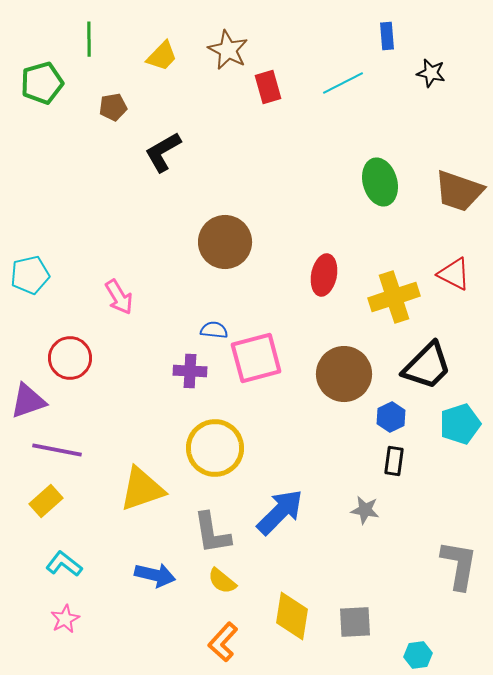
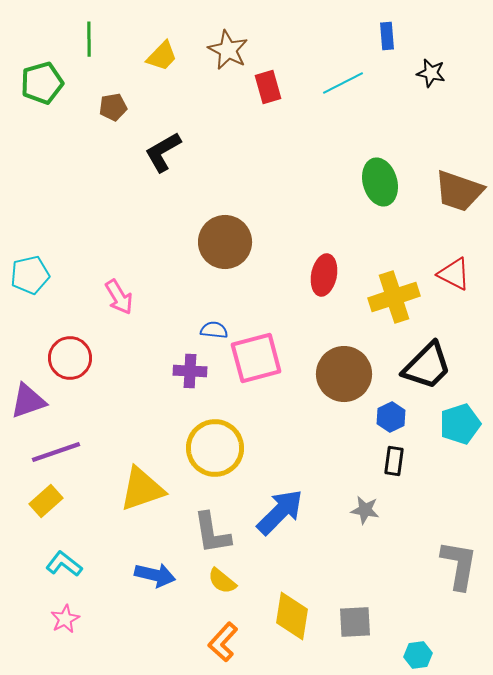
purple line at (57, 450): moved 1 px left, 2 px down; rotated 30 degrees counterclockwise
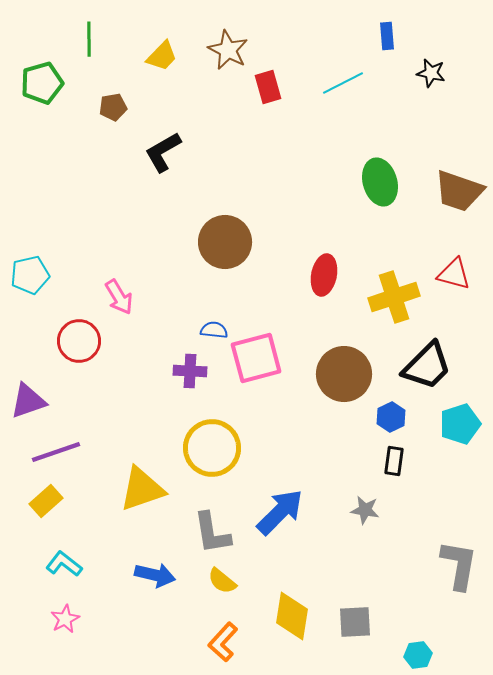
red triangle at (454, 274): rotated 12 degrees counterclockwise
red circle at (70, 358): moved 9 px right, 17 px up
yellow circle at (215, 448): moved 3 px left
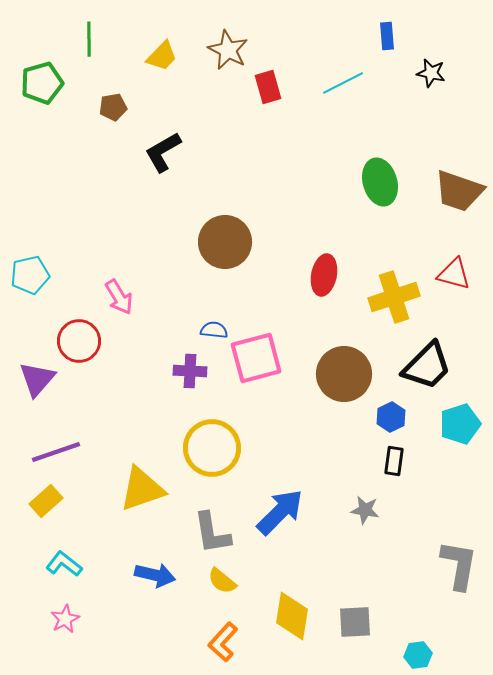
purple triangle at (28, 401): moved 9 px right, 22 px up; rotated 30 degrees counterclockwise
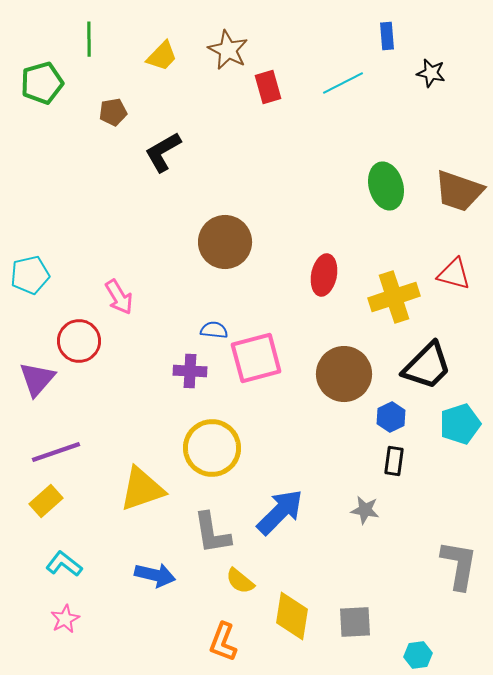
brown pentagon at (113, 107): moved 5 px down
green ellipse at (380, 182): moved 6 px right, 4 px down
yellow semicircle at (222, 581): moved 18 px right
orange L-shape at (223, 642): rotated 21 degrees counterclockwise
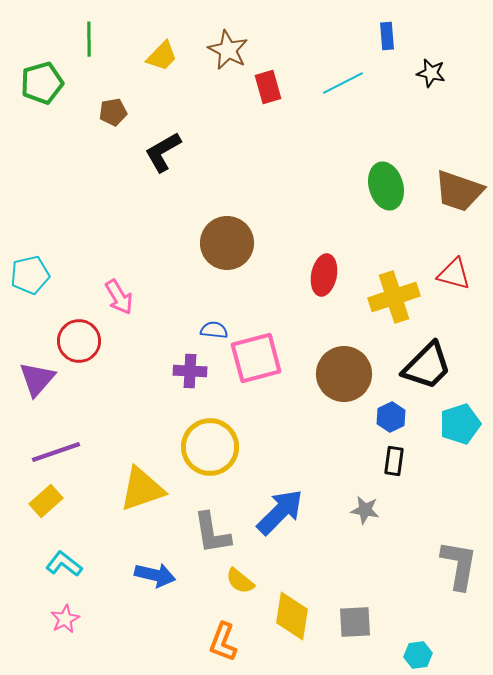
brown circle at (225, 242): moved 2 px right, 1 px down
yellow circle at (212, 448): moved 2 px left, 1 px up
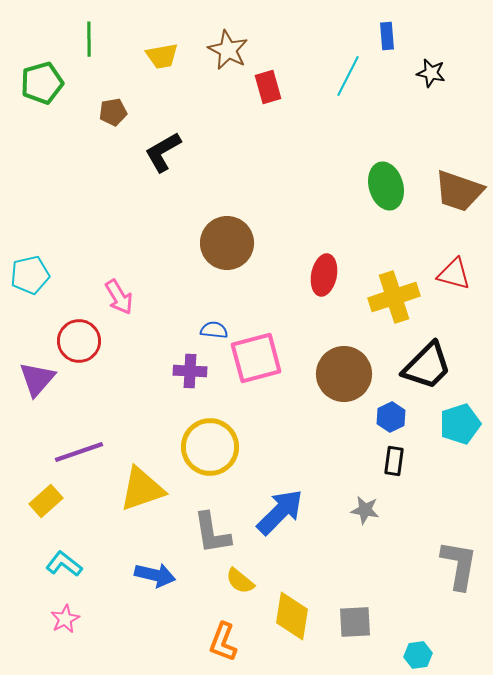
yellow trapezoid at (162, 56): rotated 36 degrees clockwise
cyan line at (343, 83): moved 5 px right, 7 px up; rotated 36 degrees counterclockwise
purple line at (56, 452): moved 23 px right
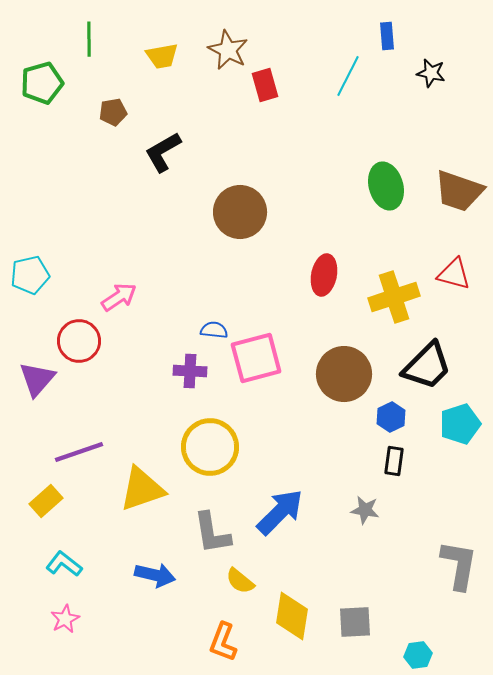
red rectangle at (268, 87): moved 3 px left, 2 px up
brown circle at (227, 243): moved 13 px right, 31 px up
pink arrow at (119, 297): rotated 93 degrees counterclockwise
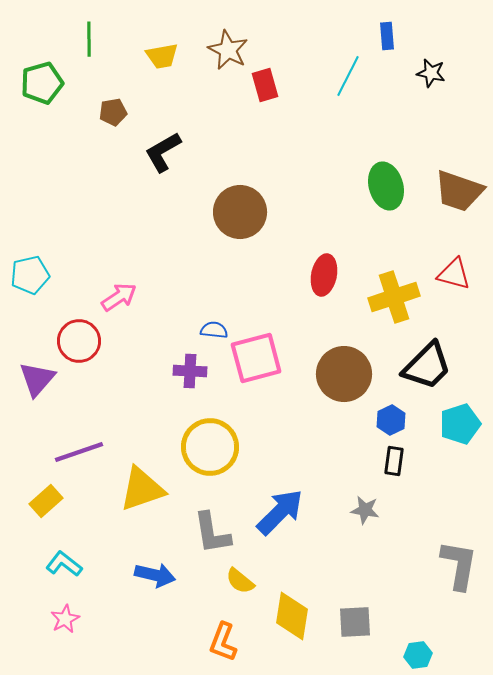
blue hexagon at (391, 417): moved 3 px down
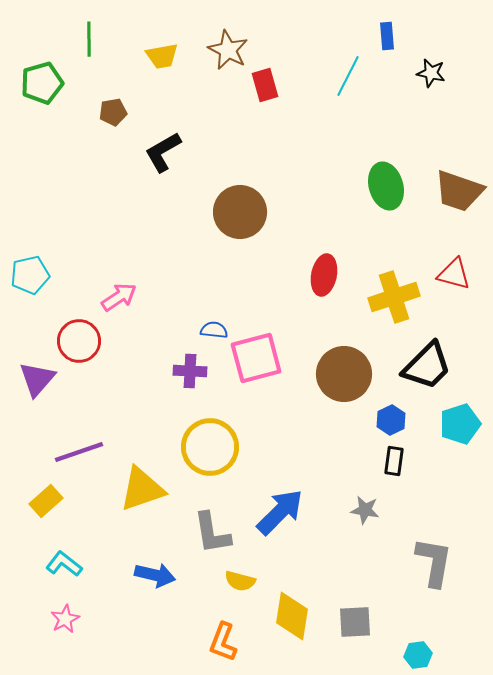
gray L-shape at (459, 565): moved 25 px left, 3 px up
yellow semicircle at (240, 581): rotated 24 degrees counterclockwise
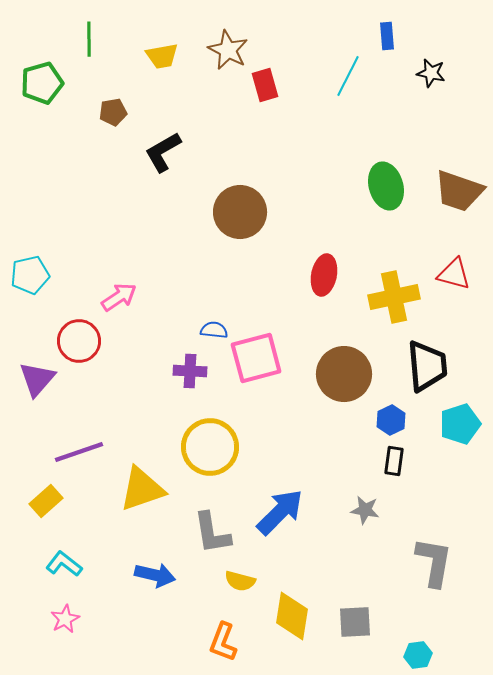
yellow cross at (394, 297): rotated 6 degrees clockwise
black trapezoid at (427, 366): rotated 50 degrees counterclockwise
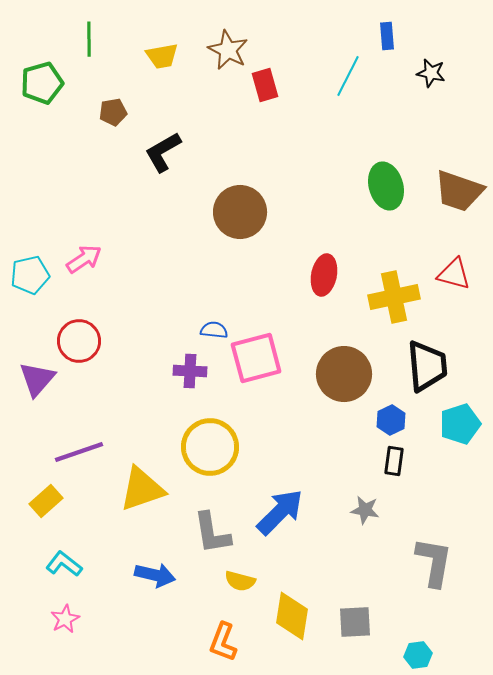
pink arrow at (119, 297): moved 35 px left, 38 px up
